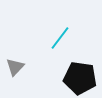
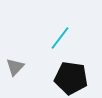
black pentagon: moved 9 px left
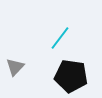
black pentagon: moved 2 px up
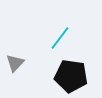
gray triangle: moved 4 px up
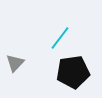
black pentagon: moved 2 px right, 4 px up; rotated 16 degrees counterclockwise
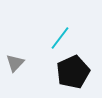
black pentagon: rotated 16 degrees counterclockwise
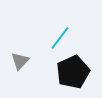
gray triangle: moved 5 px right, 2 px up
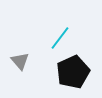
gray triangle: rotated 24 degrees counterclockwise
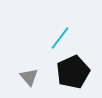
gray triangle: moved 9 px right, 16 px down
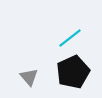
cyan line: moved 10 px right; rotated 15 degrees clockwise
